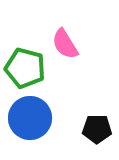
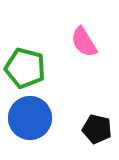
pink semicircle: moved 19 px right, 2 px up
black pentagon: rotated 12 degrees clockwise
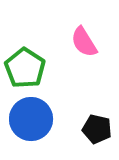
green pentagon: rotated 18 degrees clockwise
blue circle: moved 1 px right, 1 px down
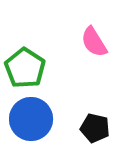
pink semicircle: moved 10 px right
black pentagon: moved 2 px left, 1 px up
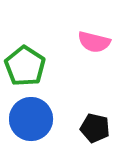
pink semicircle: rotated 44 degrees counterclockwise
green pentagon: moved 2 px up
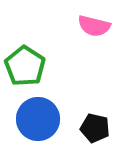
pink semicircle: moved 16 px up
blue circle: moved 7 px right
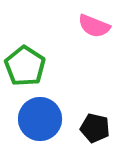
pink semicircle: rotated 8 degrees clockwise
blue circle: moved 2 px right
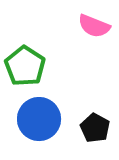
blue circle: moved 1 px left
black pentagon: rotated 16 degrees clockwise
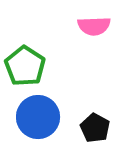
pink semicircle: rotated 24 degrees counterclockwise
blue circle: moved 1 px left, 2 px up
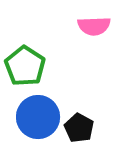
black pentagon: moved 16 px left
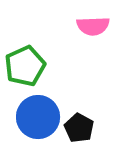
pink semicircle: moved 1 px left
green pentagon: rotated 15 degrees clockwise
